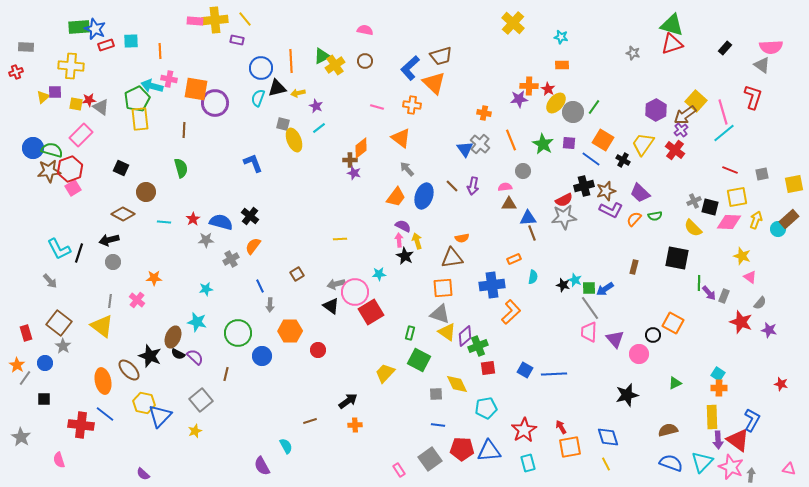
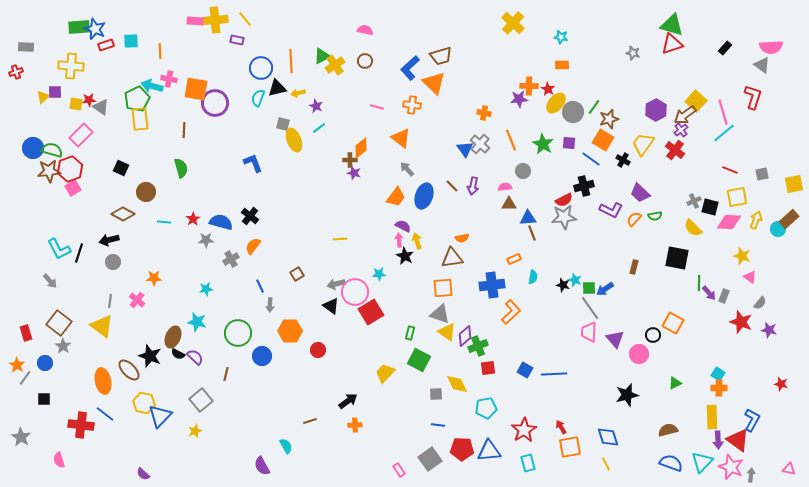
brown star at (606, 191): moved 3 px right, 72 px up
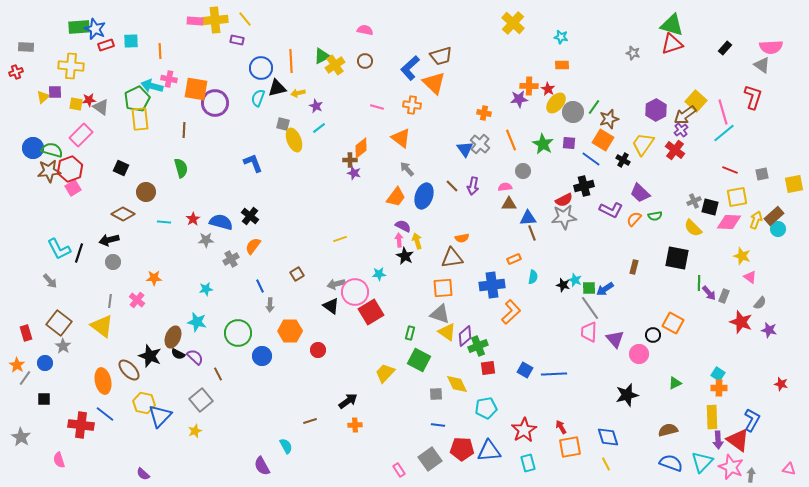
brown rectangle at (789, 219): moved 15 px left, 3 px up
yellow line at (340, 239): rotated 16 degrees counterclockwise
brown line at (226, 374): moved 8 px left; rotated 40 degrees counterclockwise
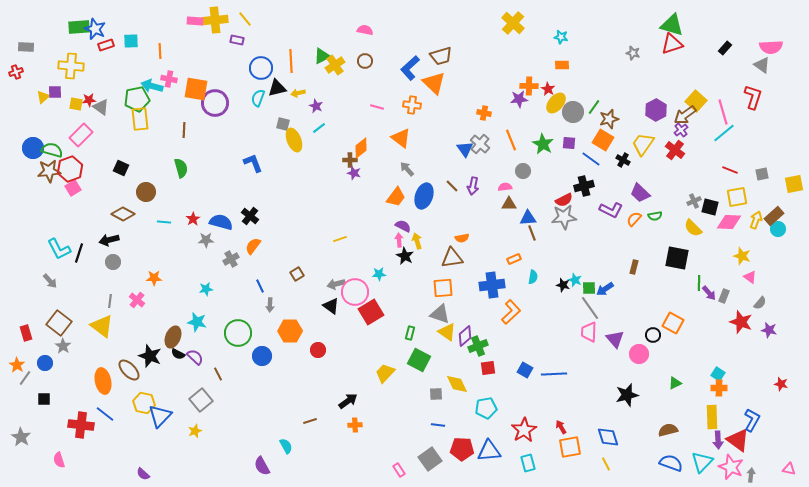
green pentagon at (137, 99): rotated 15 degrees clockwise
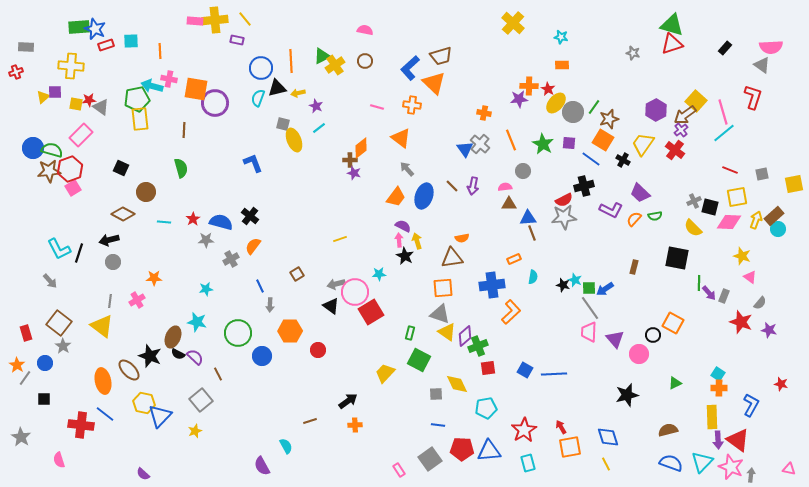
pink cross at (137, 300): rotated 21 degrees clockwise
blue L-shape at (752, 420): moved 1 px left, 15 px up
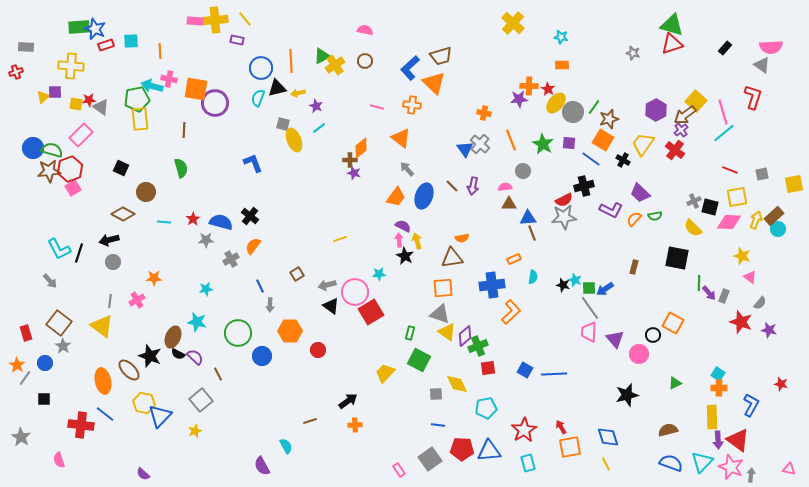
gray arrow at (336, 284): moved 9 px left, 1 px down
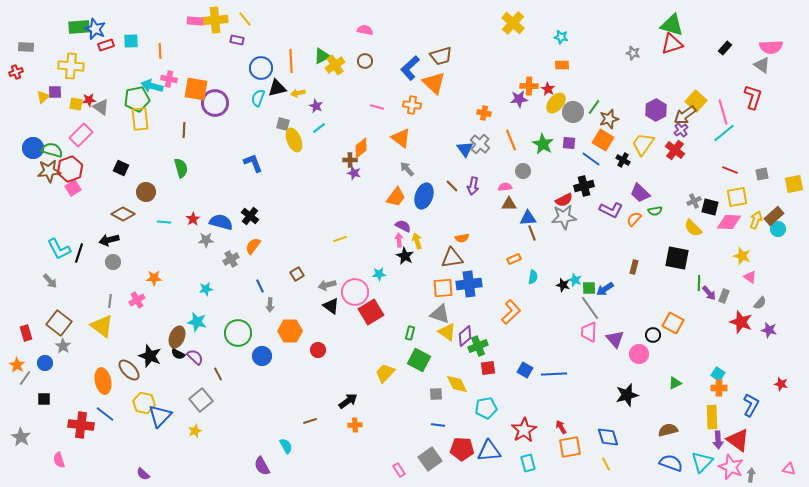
green semicircle at (655, 216): moved 5 px up
blue cross at (492, 285): moved 23 px left, 1 px up
brown ellipse at (173, 337): moved 4 px right
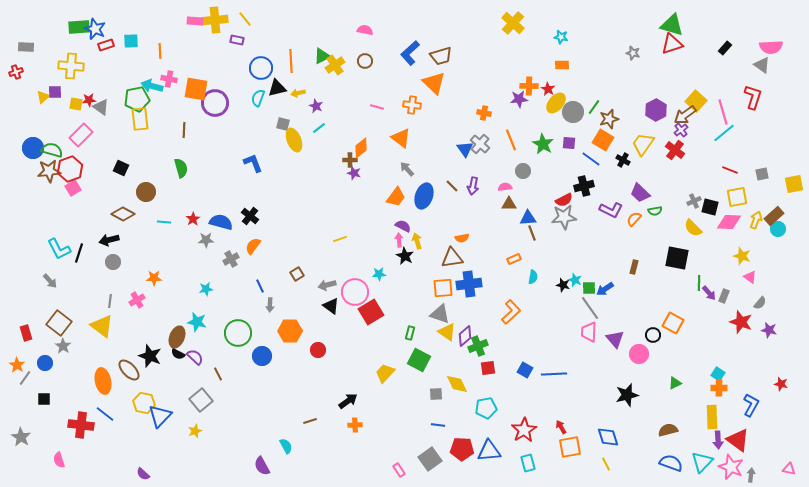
blue L-shape at (410, 68): moved 15 px up
